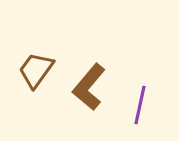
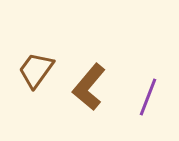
purple line: moved 8 px right, 8 px up; rotated 9 degrees clockwise
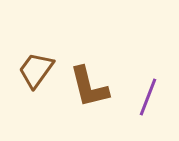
brown L-shape: rotated 54 degrees counterclockwise
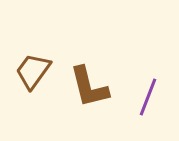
brown trapezoid: moved 3 px left, 1 px down
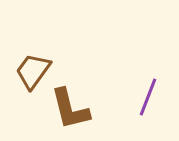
brown L-shape: moved 19 px left, 22 px down
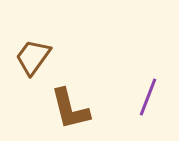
brown trapezoid: moved 14 px up
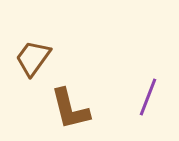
brown trapezoid: moved 1 px down
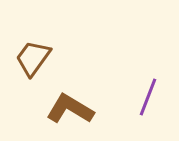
brown L-shape: rotated 135 degrees clockwise
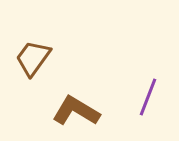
brown L-shape: moved 6 px right, 2 px down
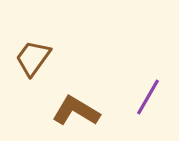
purple line: rotated 9 degrees clockwise
